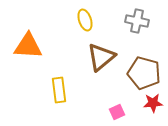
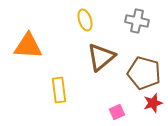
red star: rotated 12 degrees counterclockwise
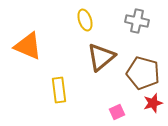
orange triangle: rotated 20 degrees clockwise
brown pentagon: moved 1 px left
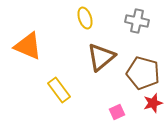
yellow ellipse: moved 2 px up
yellow rectangle: rotated 30 degrees counterclockwise
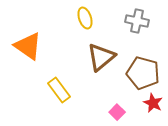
orange triangle: rotated 12 degrees clockwise
red star: rotated 30 degrees counterclockwise
pink square: rotated 21 degrees counterclockwise
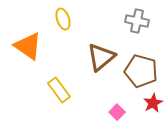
yellow ellipse: moved 22 px left, 1 px down
brown pentagon: moved 2 px left, 2 px up
red star: rotated 18 degrees clockwise
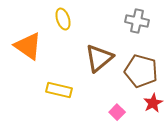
brown triangle: moved 2 px left, 1 px down
yellow rectangle: rotated 40 degrees counterclockwise
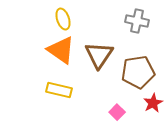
orange triangle: moved 33 px right, 4 px down
brown triangle: moved 3 px up; rotated 16 degrees counterclockwise
brown pentagon: moved 3 px left, 1 px down; rotated 24 degrees counterclockwise
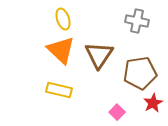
orange triangle: rotated 8 degrees clockwise
brown pentagon: moved 2 px right, 1 px down
